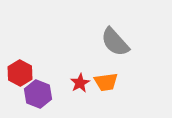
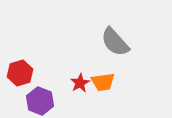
red hexagon: rotated 15 degrees clockwise
orange trapezoid: moved 3 px left
purple hexagon: moved 2 px right, 7 px down
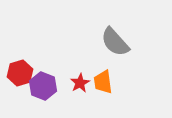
orange trapezoid: rotated 90 degrees clockwise
purple hexagon: moved 3 px right, 15 px up
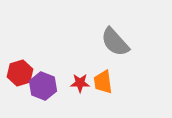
red star: rotated 30 degrees clockwise
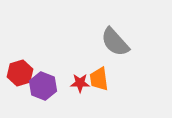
orange trapezoid: moved 4 px left, 3 px up
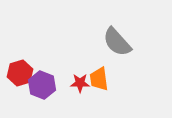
gray semicircle: moved 2 px right
purple hexagon: moved 1 px left, 1 px up
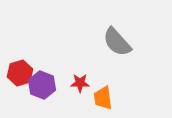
orange trapezoid: moved 4 px right, 19 px down
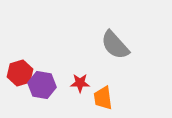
gray semicircle: moved 2 px left, 3 px down
purple hexagon: rotated 12 degrees counterclockwise
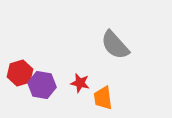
red star: rotated 12 degrees clockwise
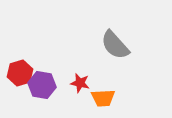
orange trapezoid: rotated 85 degrees counterclockwise
